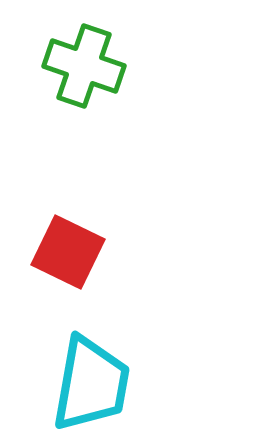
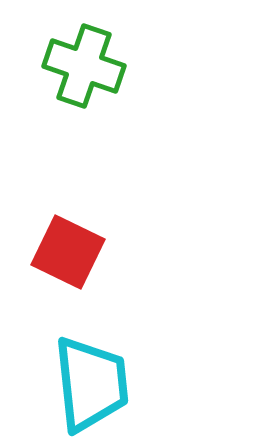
cyan trapezoid: rotated 16 degrees counterclockwise
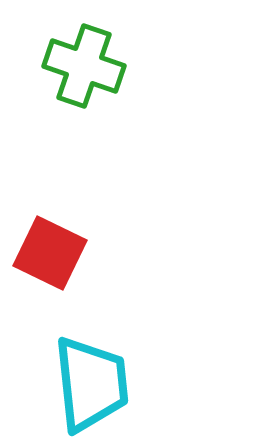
red square: moved 18 px left, 1 px down
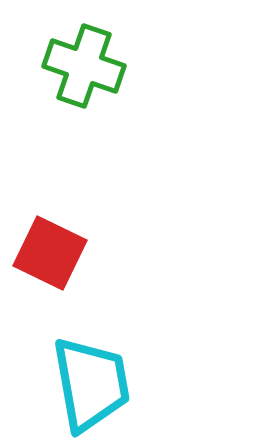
cyan trapezoid: rotated 4 degrees counterclockwise
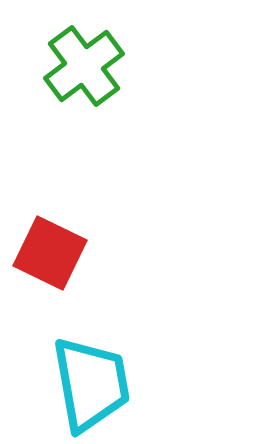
green cross: rotated 34 degrees clockwise
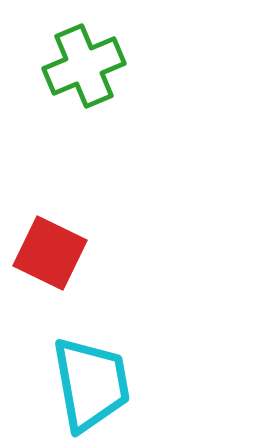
green cross: rotated 14 degrees clockwise
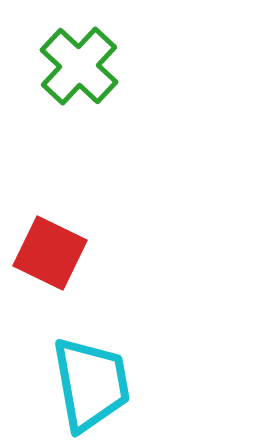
green cross: moved 5 px left; rotated 24 degrees counterclockwise
